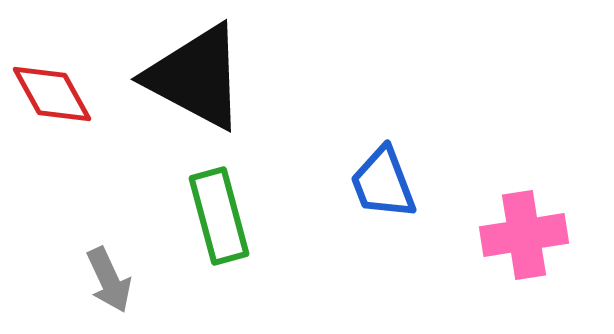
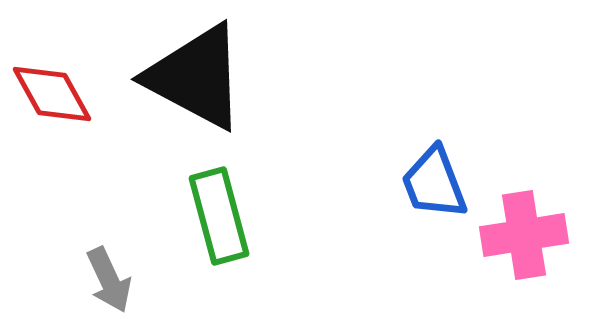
blue trapezoid: moved 51 px right
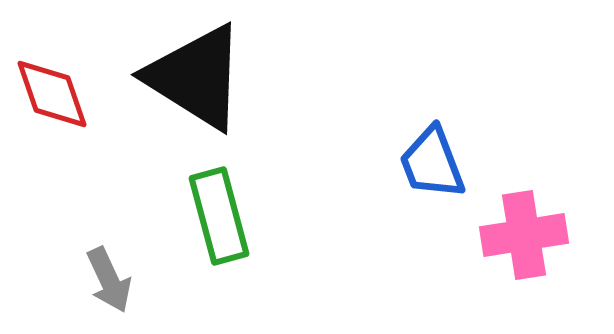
black triangle: rotated 4 degrees clockwise
red diamond: rotated 10 degrees clockwise
blue trapezoid: moved 2 px left, 20 px up
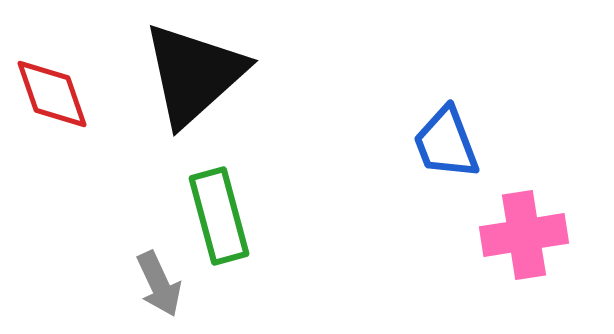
black triangle: moved 2 px left, 3 px up; rotated 46 degrees clockwise
blue trapezoid: moved 14 px right, 20 px up
gray arrow: moved 50 px right, 4 px down
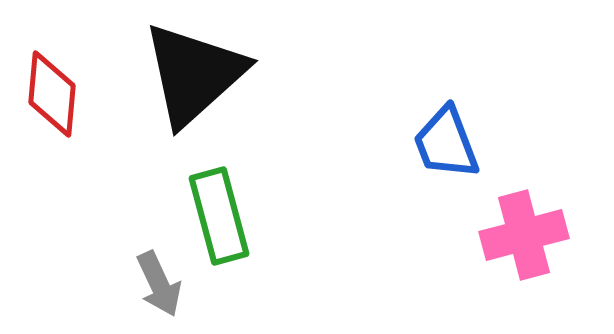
red diamond: rotated 24 degrees clockwise
pink cross: rotated 6 degrees counterclockwise
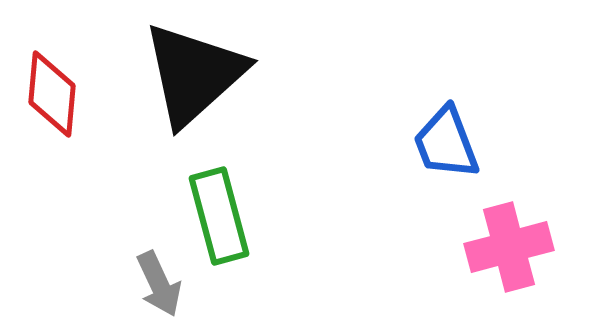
pink cross: moved 15 px left, 12 px down
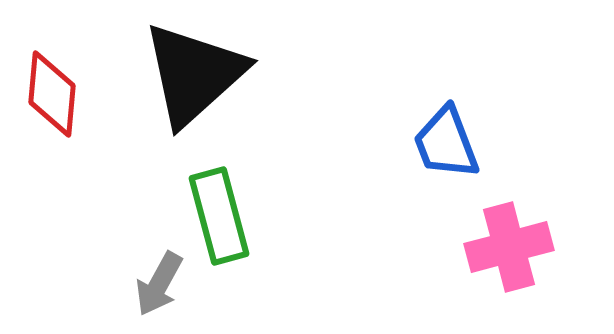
gray arrow: rotated 54 degrees clockwise
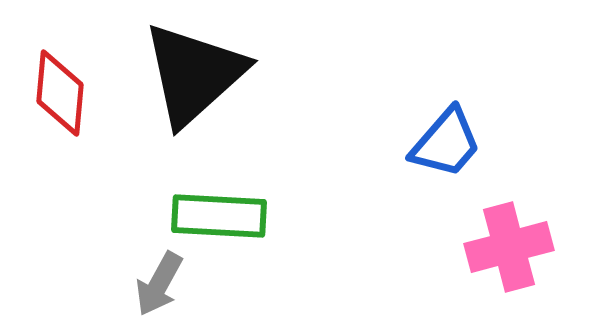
red diamond: moved 8 px right, 1 px up
blue trapezoid: rotated 118 degrees counterclockwise
green rectangle: rotated 72 degrees counterclockwise
